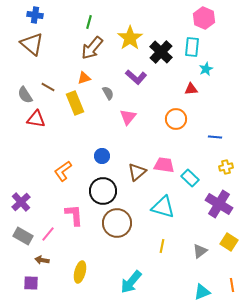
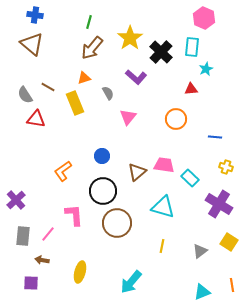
yellow cross at (226, 167): rotated 32 degrees clockwise
purple cross at (21, 202): moved 5 px left, 2 px up
gray rectangle at (23, 236): rotated 66 degrees clockwise
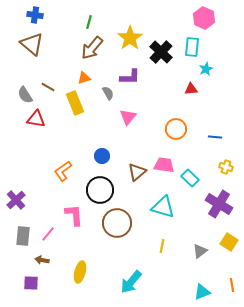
purple L-shape at (136, 77): moved 6 px left; rotated 40 degrees counterclockwise
orange circle at (176, 119): moved 10 px down
black circle at (103, 191): moved 3 px left, 1 px up
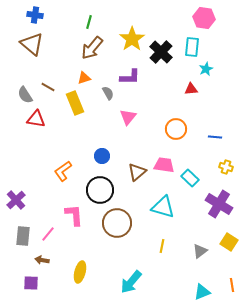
pink hexagon at (204, 18): rotated 15 degrees counterclockwise
yellow star at (130, 38): moved 2 px right, 1 px down
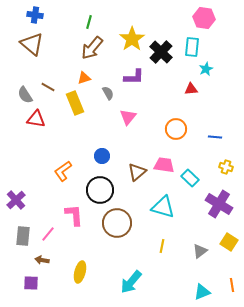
purple L-shape at (130, 77): moved 4 px right
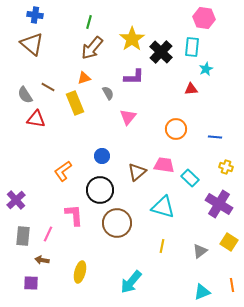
pink line at (48, 234): rotated 14 degrees counterclockwise
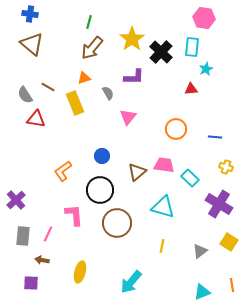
blue cross at (35, 15): moved 5 px left, 1 px up
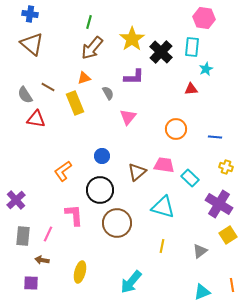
yellow square at (229, 242): moved 1 px left, 7 px up; rotated 24 degrees clockwise
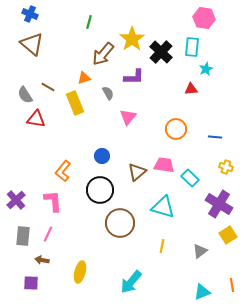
blue cross at (30, 14): rotated 14 degrees clockwise
brown arrow at (92, 48): moved 11 px right, 6 px down
orange L-shape at (63, 171): rotated 15 degrees counterclockwise
pink L-shape at (74, 215): moved 21 px left, 14 px up
brown circle at (117, 223): moved 3 px right
